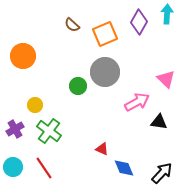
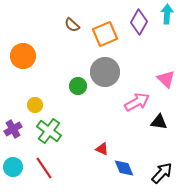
purple cross: moved 2 px left
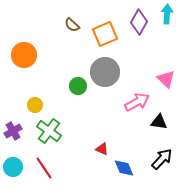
orange circle: moved 1 px right, 1 px up
purple cross: moved 2 px down
black arrow: moved 14 px up
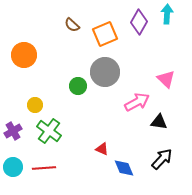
red line: rotated 60 degrees counterclockwise
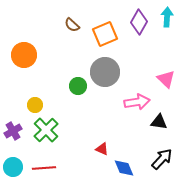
cyan arrow: moved 3 px down
pink arrow: rotated 20 degrees clockwise
green cross: moved 3 px left, 1 px up; rotated 10 degrees clockwise
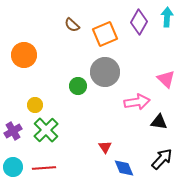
red triangle: moved 3 px right, 2 px up; rotated 32 degrees clockwise
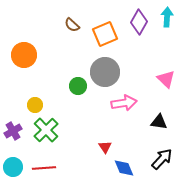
pink arrow: moved 13 px left, 1 px down
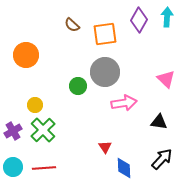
purple diamond: moved 2 px up
orange square: rotated 15 degrees clockwise
orange circle: moved 2 px right
green cross: moved 3 px left
blue diamond: rotated 20 degrees clockwise
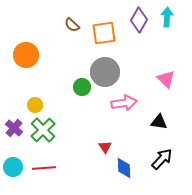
orange square: moved 1 px left, 1 px up
green circle: moved 4 px right, 1 px down
purple cross: moved 1 px right, 3 px up; rotated 18 degrees counterclockwise
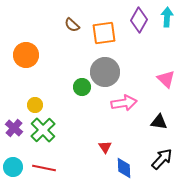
red line: rotated 15 degrees clockwise
